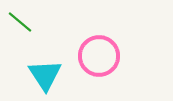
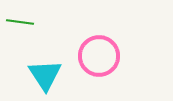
green line: rotated 32 degrees counterclockwise
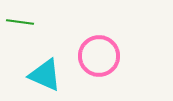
cyan triangle: rotated 33 degrees counterclockwise
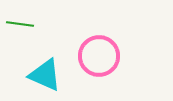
green line: moved 2 px down
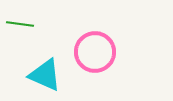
pink circle: moved 4 px left, 4 px up
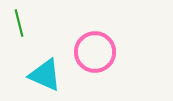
green line: moved 1 px left, 1 px up; rotated 68 degrees clockwise
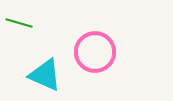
green line: rotated 60 degrees counterclockwise
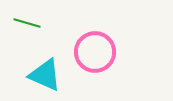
green line: moved 8 px right
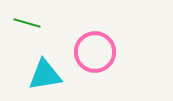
cyan triangle: rotated 33 degrees counterclockwise
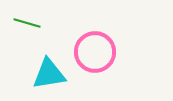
cyan triangle: moved 4 px right, 1 px up
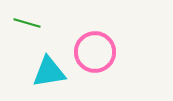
cyan triangle: moved 2 px up
